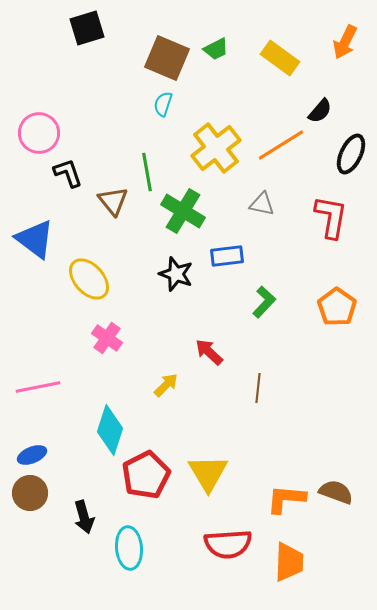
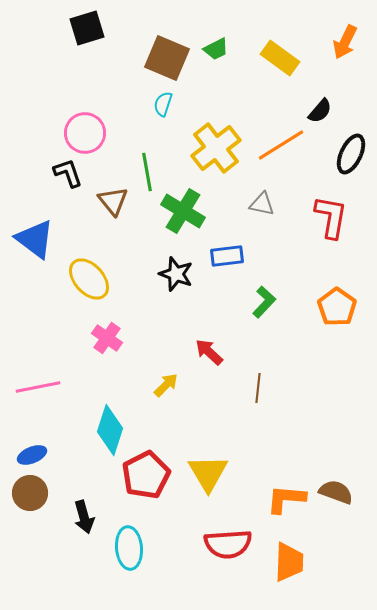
pink circle: moved 46 px right
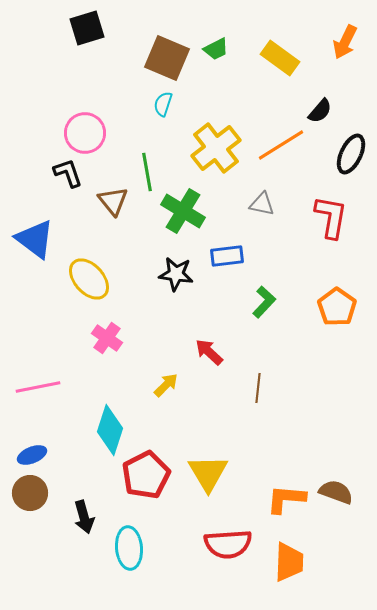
black star: rotated 12 degrees counterclockwise
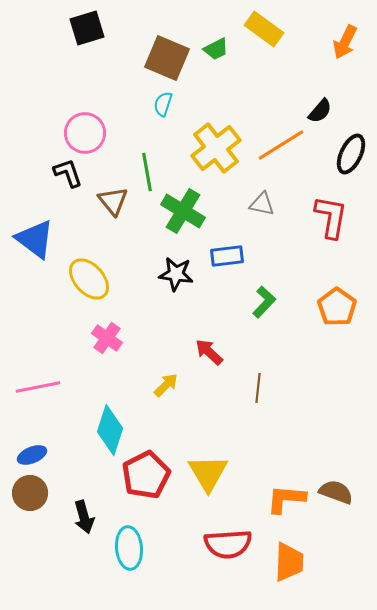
yellow rectangle: moved 16 px left, 29 px up
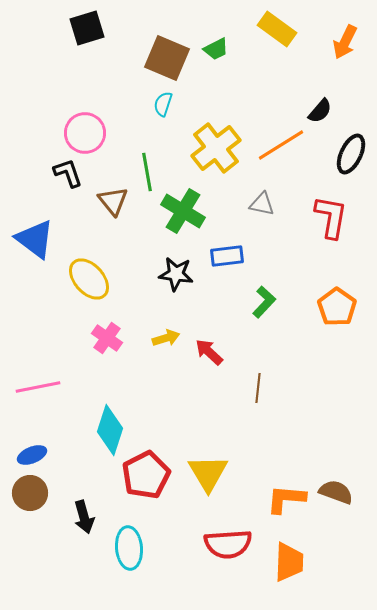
yellow rectangle: moved 13 px right
yellow arrow: moved 47 px up; rotated 28 degrees clockwise
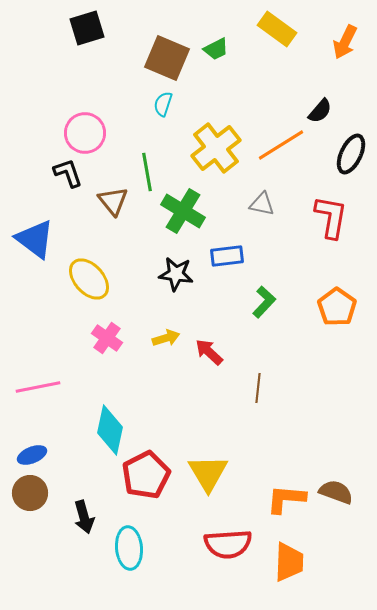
cyan diamond: rotated 6 degrees counterclockwise
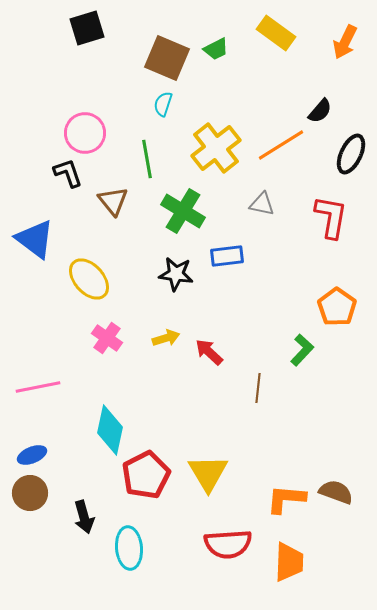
yellow rectangle: moved 1 px left, 4 px down
green line: moved 13 px up
green L-shape: moved 38 px right, 48 px down
